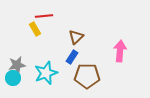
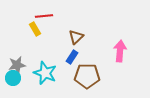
cyan star: moved 1 px left; rotated 30 degrees counterclockwise
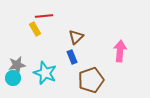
blue rectangle: rotated 56 degrees counterclockwise
brown pentagon: moved 4 px right, 4 px down; rotated 20 degrees counterclockwise
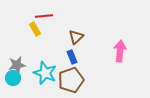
brown pentagon: moved 20 px left
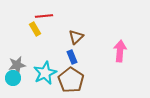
cyan star: rotated 25 degrees clockwise
brown pentagon: rotated 20 degrees counterclockwise
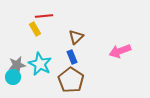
pink arrow: rotated 115 degrees counterclockwise
cyan star: moved 5 px left, 9 px up; rotated 20 degrees counterclockwise
cyan circle: moved 1 px up
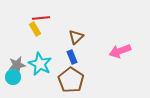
red line: moved 3 px left, 2 px down
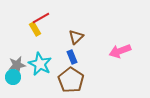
red line: rotated 24 degrees counterclockwise
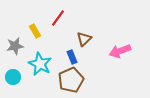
red line: moved 17 px right; rotated 24 degrees counterclockwise
yellow rectangle: moved 2 px down
brown triangle: moved 8 px right, 2 px down
gray star: moved 2 px left, 19 px up
brown pentagon: rotated 15 degrees clockwise
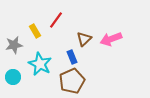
red line: moved 2 px left, 2 px down
gray star: moved 1 px left, 1 px up
pink arrow: moved 9 px left, 12 px up
brown pentagon: moved 1 px right, 1 px down
